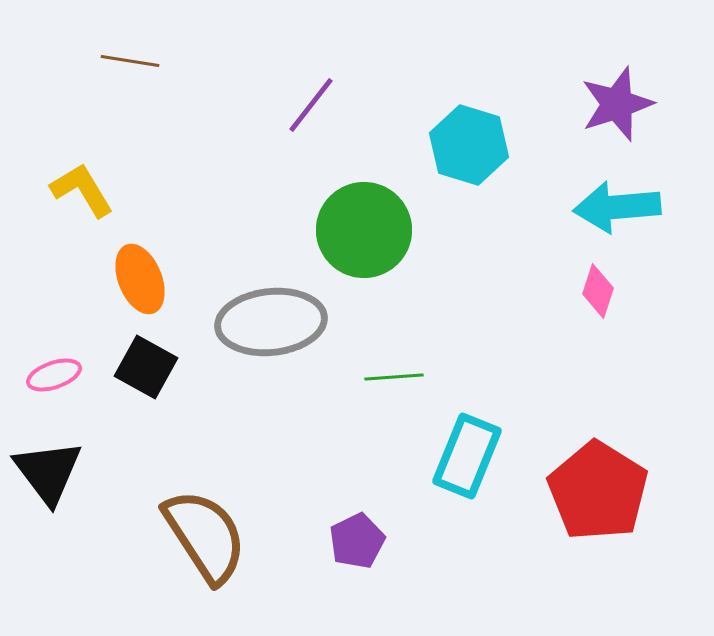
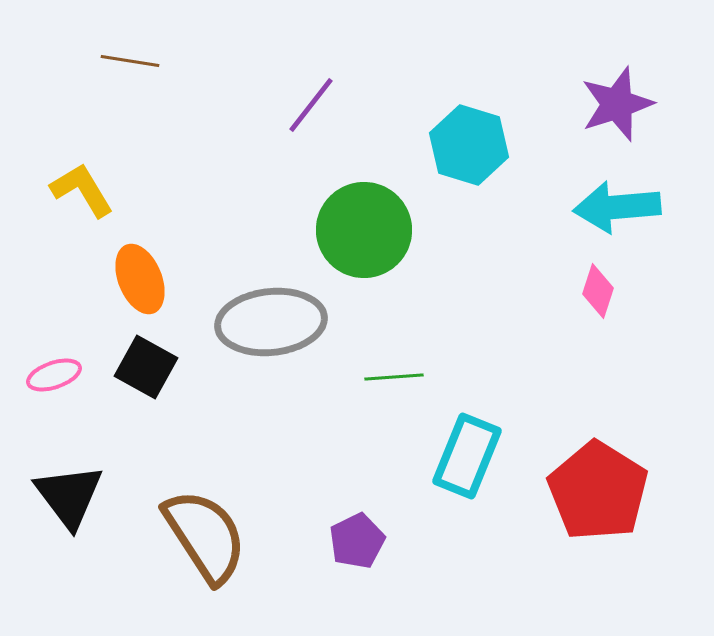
black triangle: moved 21 px right, 24 px down
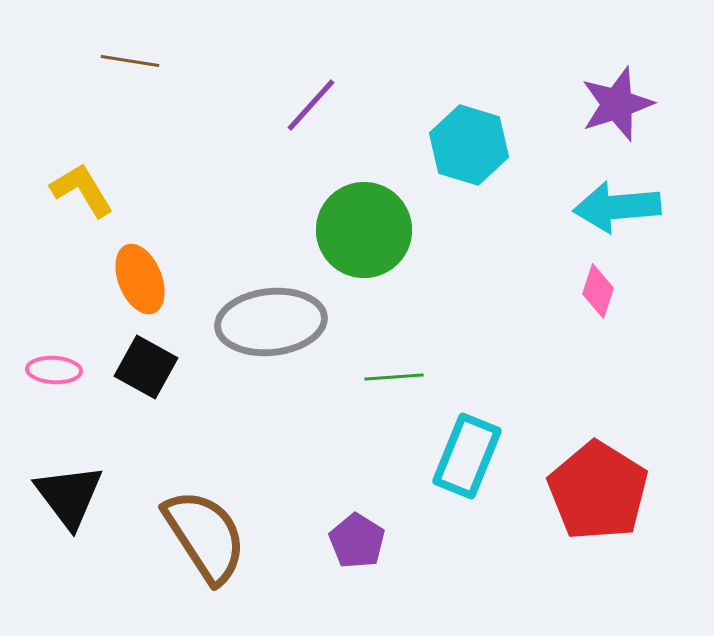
purple line: rotated 4 degrees clockwise
pink ellipse: moved 5 px up; rotated 22 degrees clockwise
purple pentagon: rotated 14 degrees counterclockwise
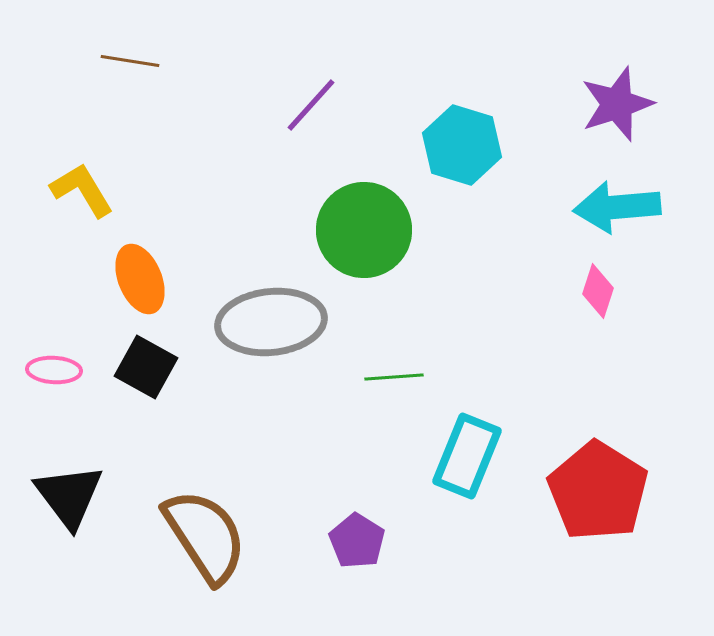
cyan hexagon: moved 7 px left
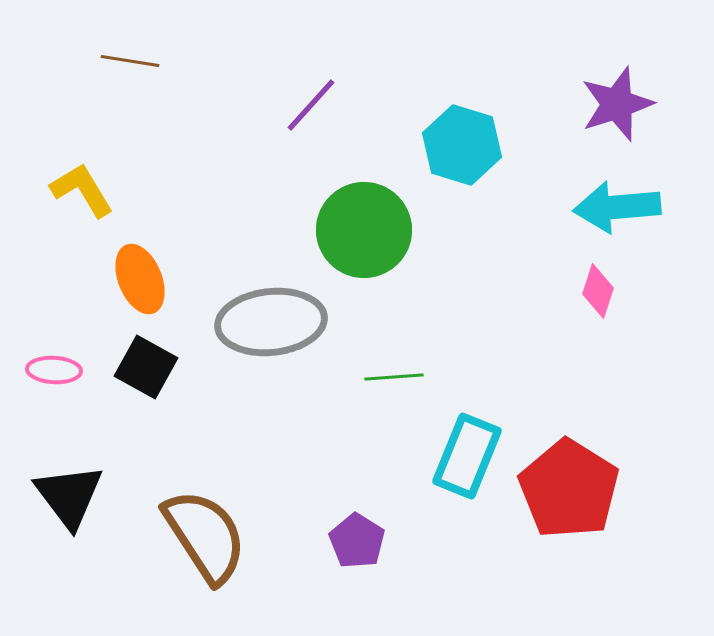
red pentagon: moved 29 px left, 2 px up
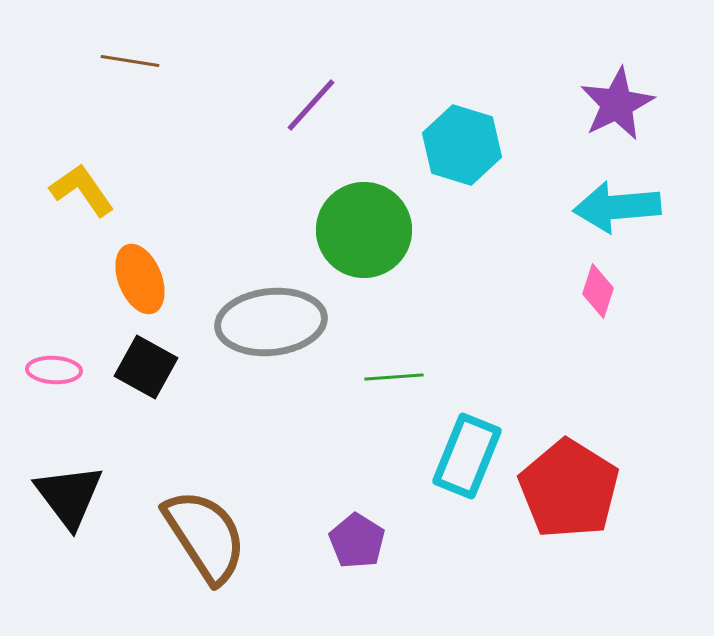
purple star: rotated 8 degrees counterclockwise
yellow L-shape: rotated 4 degrees counterclockwise
